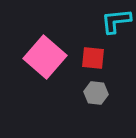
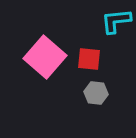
red square: moved 4 px left, 1 px down
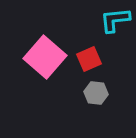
cyan L-shape: moved 1 px left, 1 px up
red square: rotated 30 degrees counterclockwise
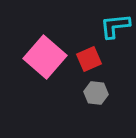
cyan L-shape: moved 6 px down
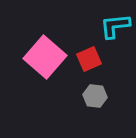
gray hexagon: moved 1 px left, 3 px down
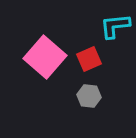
gray hexagon: moved 6 px left
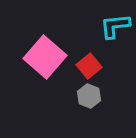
red square: moved 7 px down; rotated 15 degrees counterclockwise
gray hexagon: rotated 15 degrees clockwise
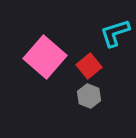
cyan L-shape: moved 7 px down; rotated 12 degrees counterclockwise
